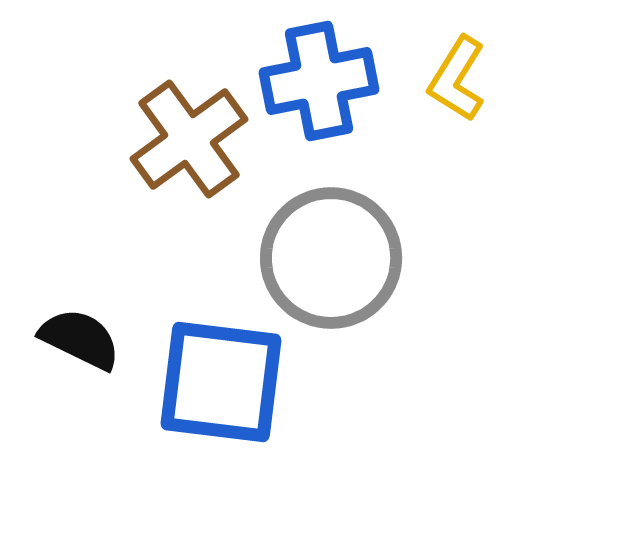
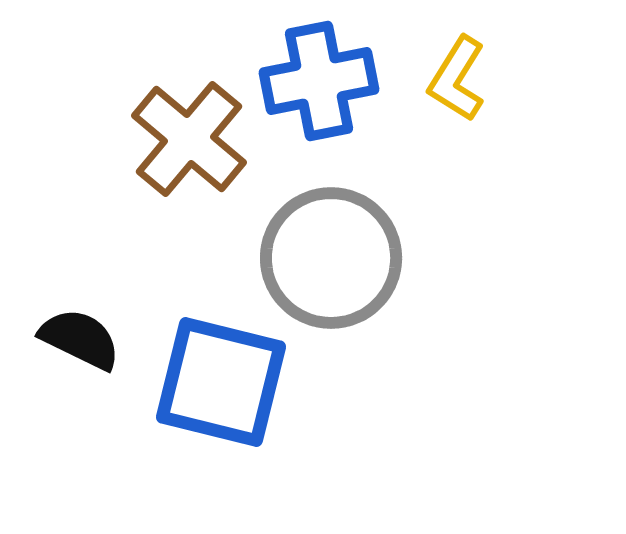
brown cross: rotated 14 degrees counterclockwise
blue square: rotated 7 degrees clockwise
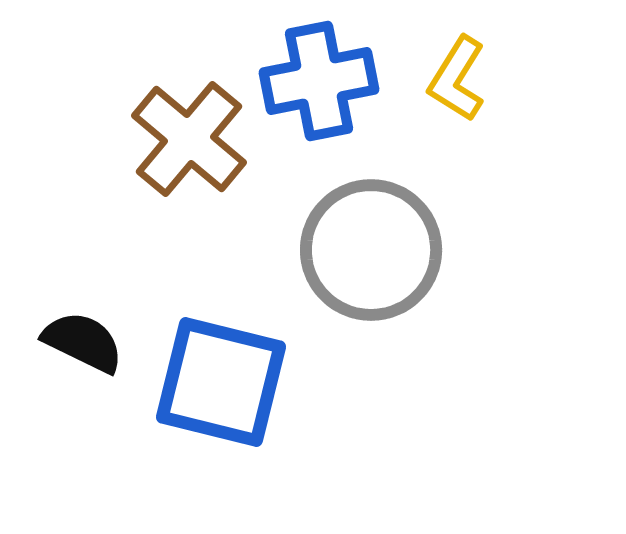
gray circle: moved 40 px right, 8 px up
black semicircle: moved 3 px right, 3 px down
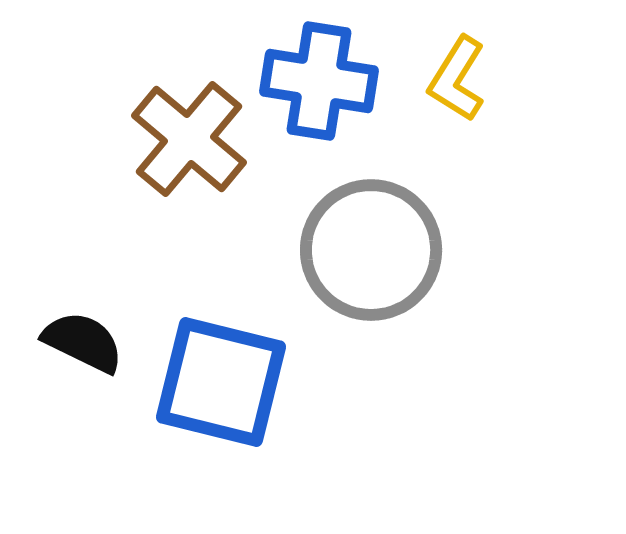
blue cross: rotated 20 degrees clockwise
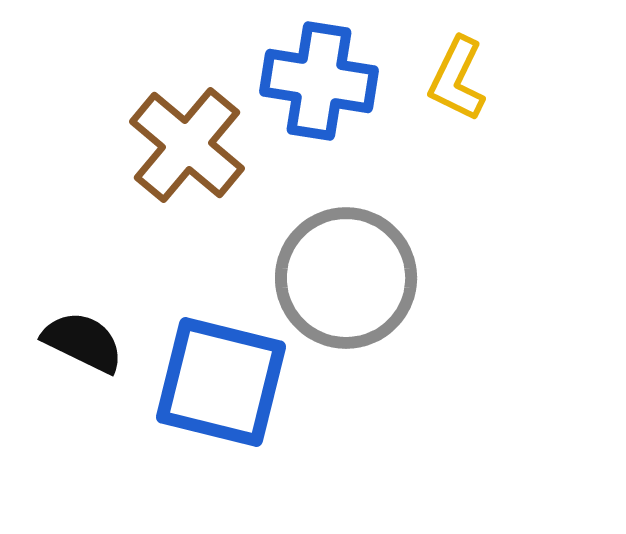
yellow L-shape: rotated 6 degrees counterclockwise
brown cross: moved 2 px left, 6 px down
gray circle: moved 25 px left, 28 px down
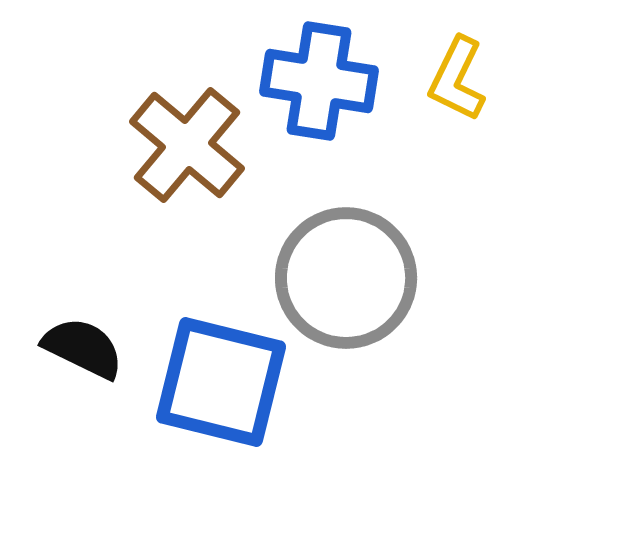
black semicircle: moved 6 px down
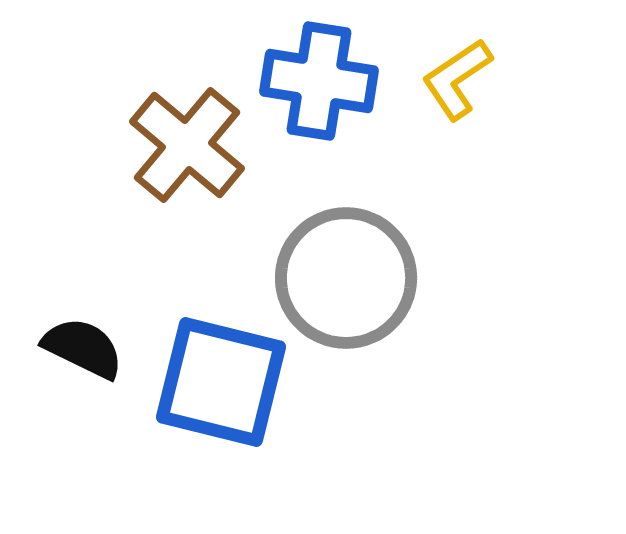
yellow L-shape: rotated 30 degrees clockwise
